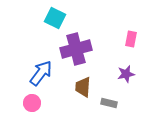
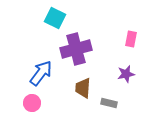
brown trapezoid: moved 1 px down
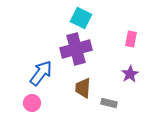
cyan square: moved 26 px right
purple star: moved 4 px right; rotated 18 degrees counterclockwise
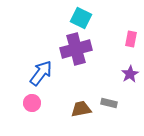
brown trapezoid: moved 2 px left, 21 px down; rotated 75 degrees clockwise
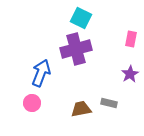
blue arrow: rotated 16 degrees counterclockwise
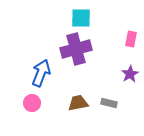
cyan square: rotated 25 degrees counterclockwise
brown trapezoid: moved 3 px left, 6 px up
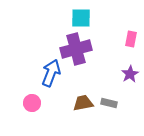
blue arrow: moved 10 px right
brown trapezoid: moved 5 px right
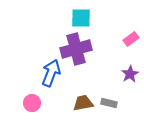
pink rectangle: rotated 42 degrees clockwise
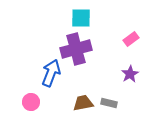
pink circle: moved 1 px left, 1 px up
